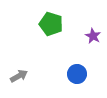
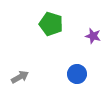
purple star: rotated 14 degrees counterclockwise
gray arrow: moved 1 px right, 1 px down
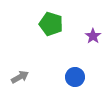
purple star: rotated 21 degrees clockwise
blue circle: moved 2 px left, 3 px down
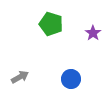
purple star: moved 3 px up
blue circle: moved 4 px left, 2 px down
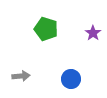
green pentagon: moved 5 px left, 5 px down
gray arrow: moved 1 px right, 1 px up; rotated 24 degrees clockwise
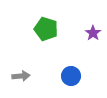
blue circle: moved 3 px up
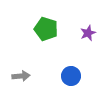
purple star: moved 5 px left; rotated 14 degrees clockwise
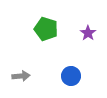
purple star: rotated 14 degrees counterclockwise
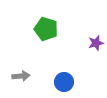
purple star: moved 8 px right, 10 px down; rotated 21 degrees clockwise
blue circle: moved 7 px left, 6 px down
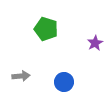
purple star: moved 1 px left; rotated 14 degrees counterclockwise
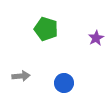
purple star: moved 1 px right, 5 px up
blue circle: moved 1 px down
